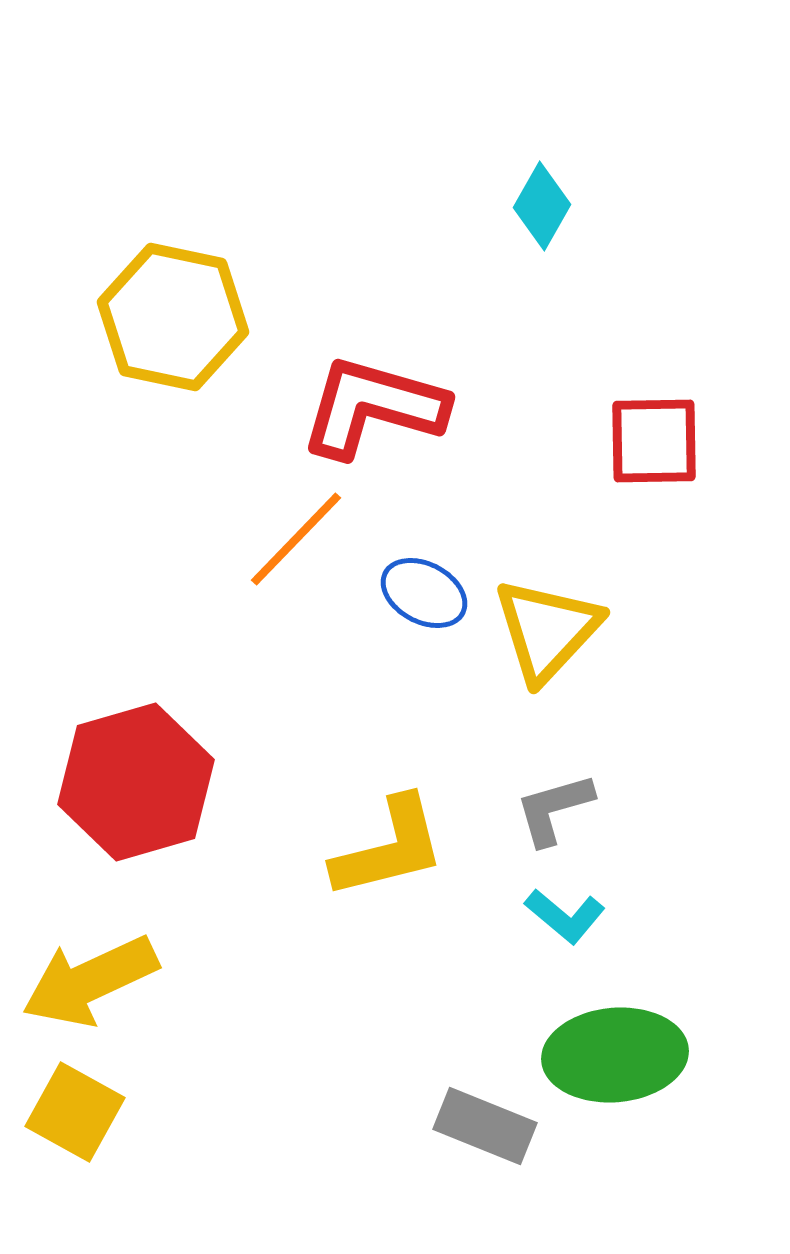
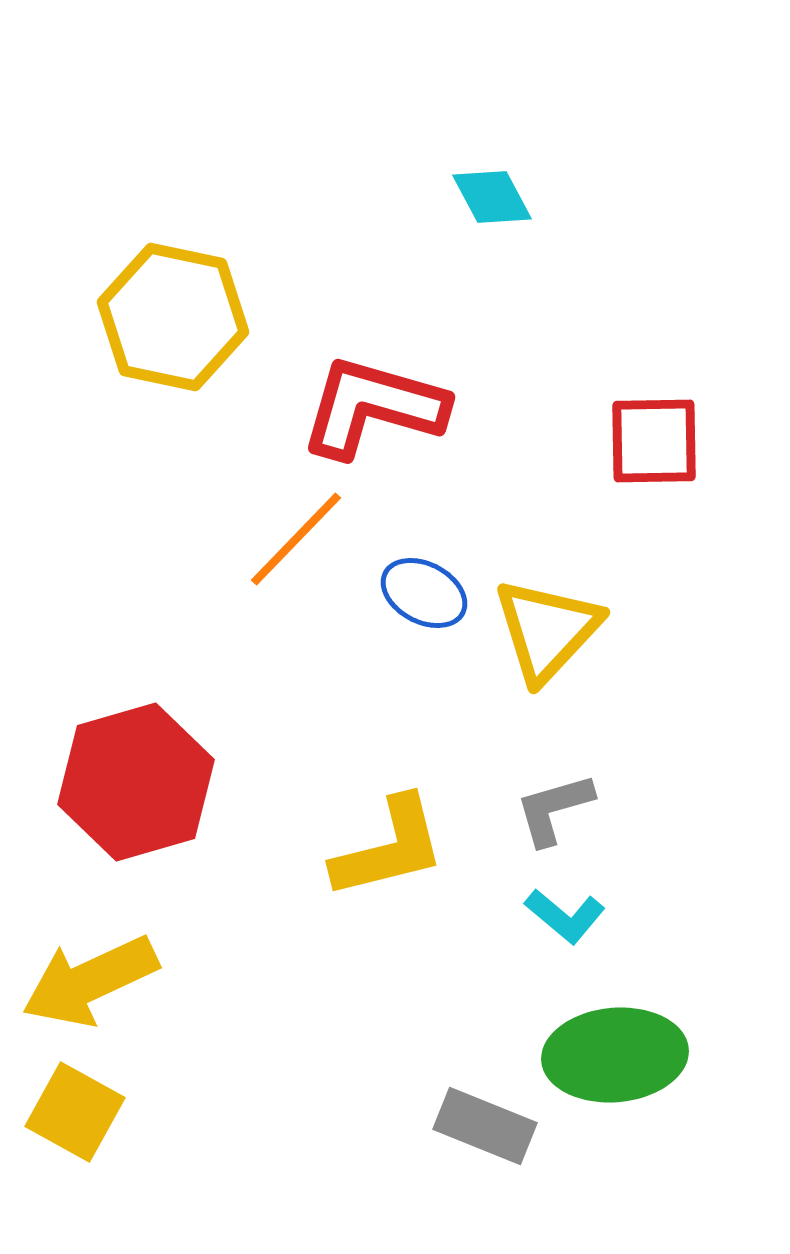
cyan diamond: moved 50 px left, 9 px up; rotated 58 degrees counterclockwise
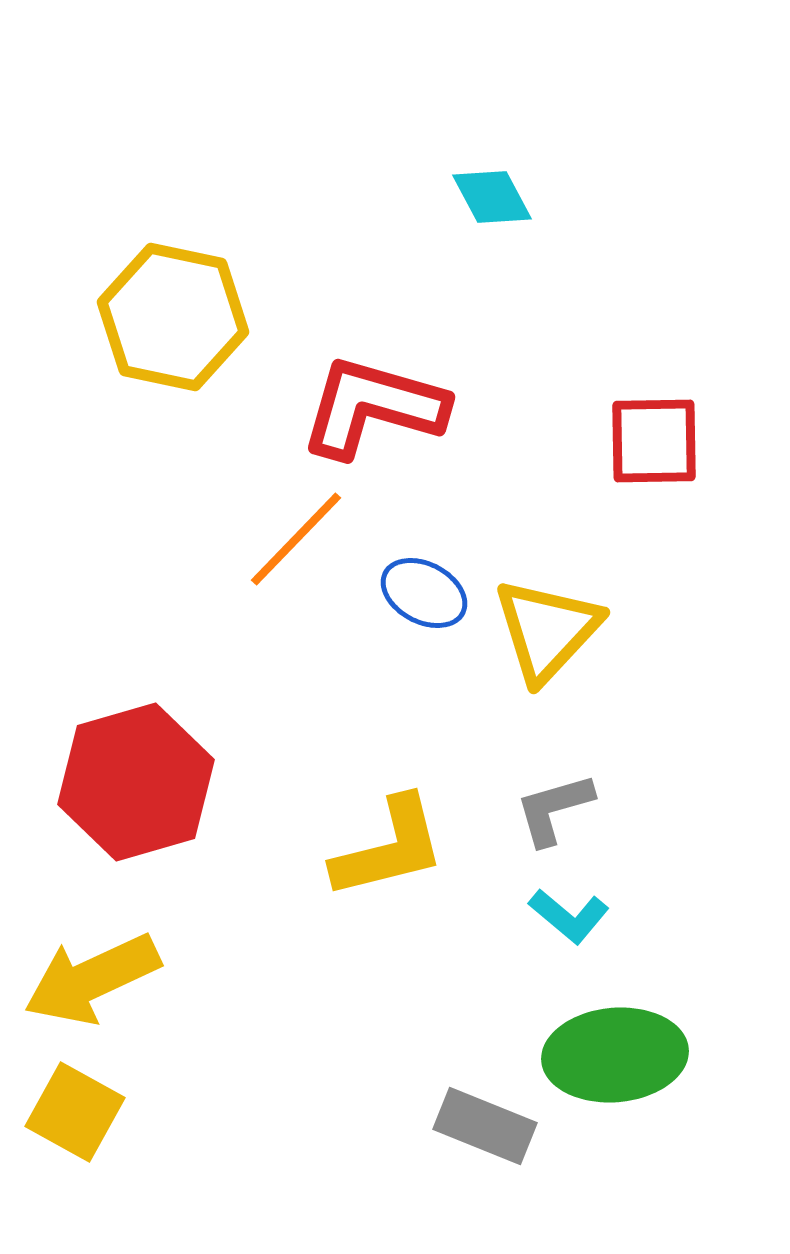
cyan L-shape: moved 4 px right
yellow arrow: moved 2 px right, 2 px up
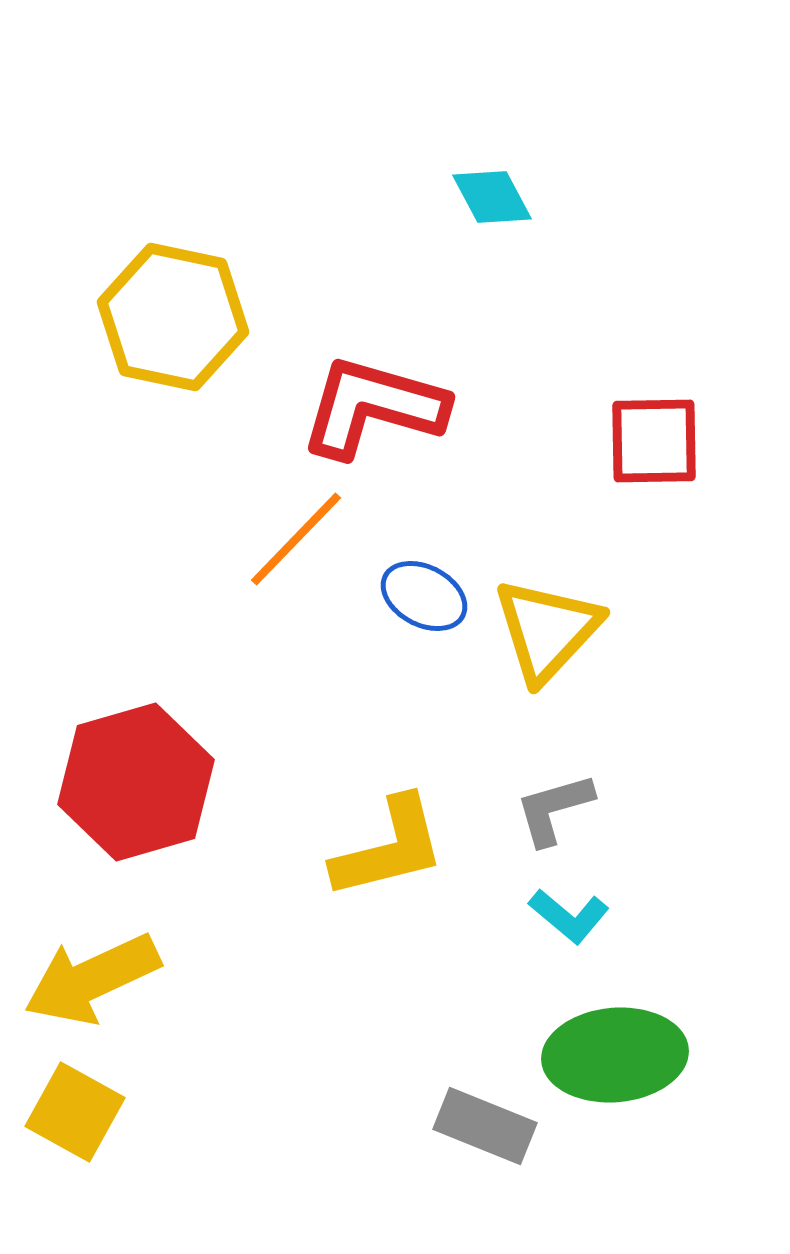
blue ellipse: moved 3 px down
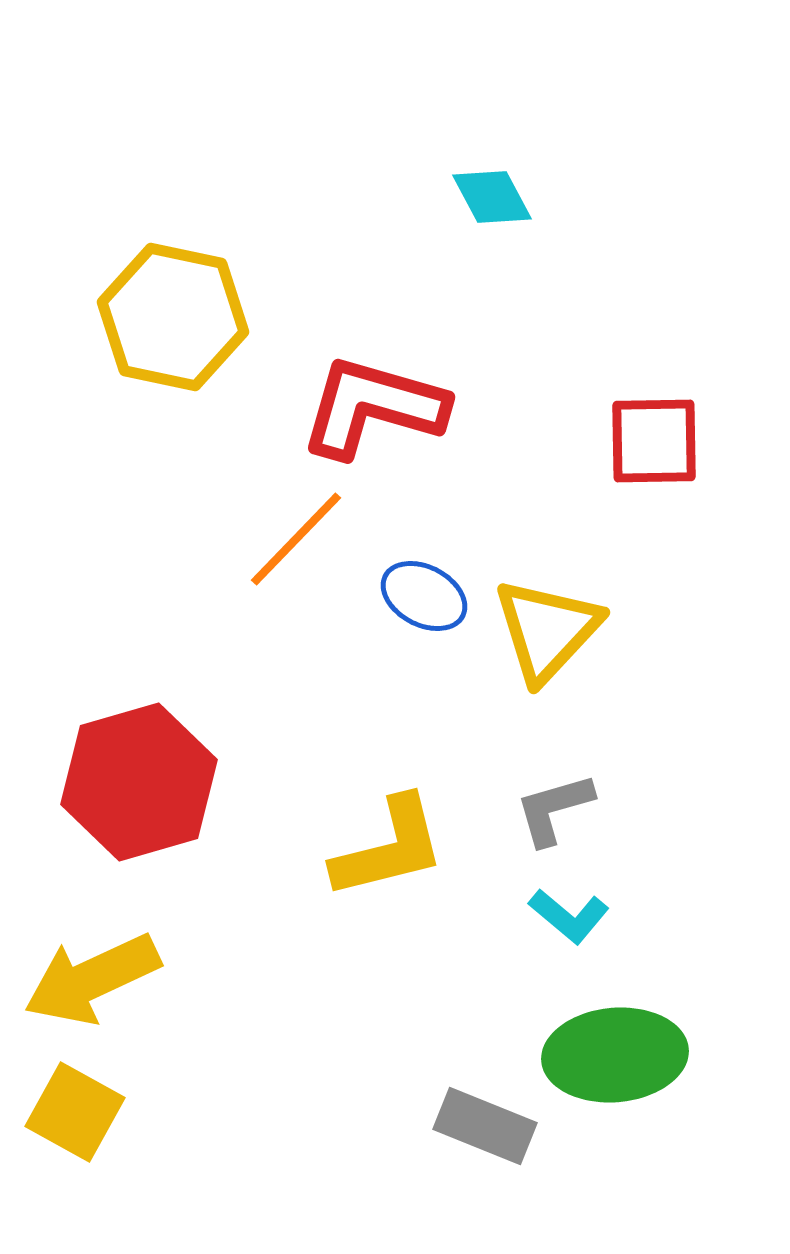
red hexagon: moved 3 px right
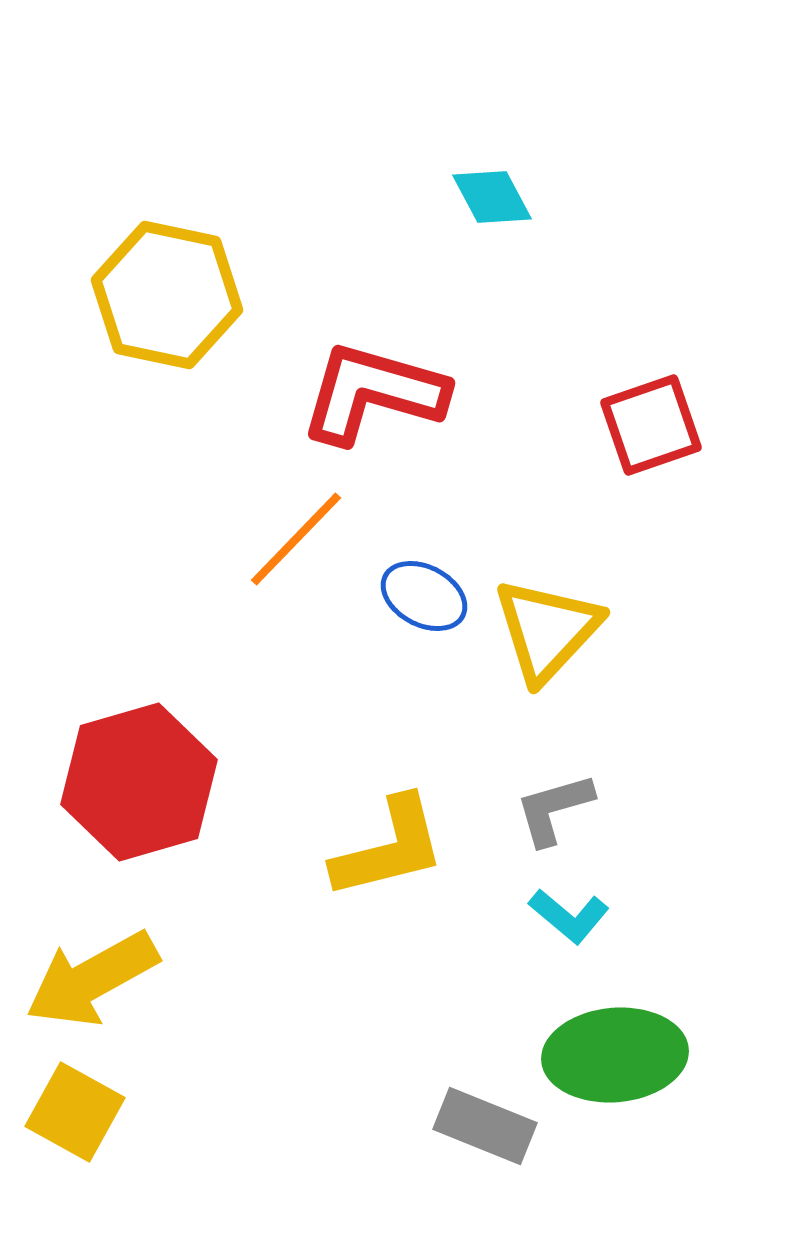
yellow hexagon: moved 6 px left, 22 px up
red L-shape: moved 14 px up
red square: moved 3 px left, 16 px up; rotated 18 degrees counterclockwise
yellow arrow: rotated 4 degrees counterclockwise
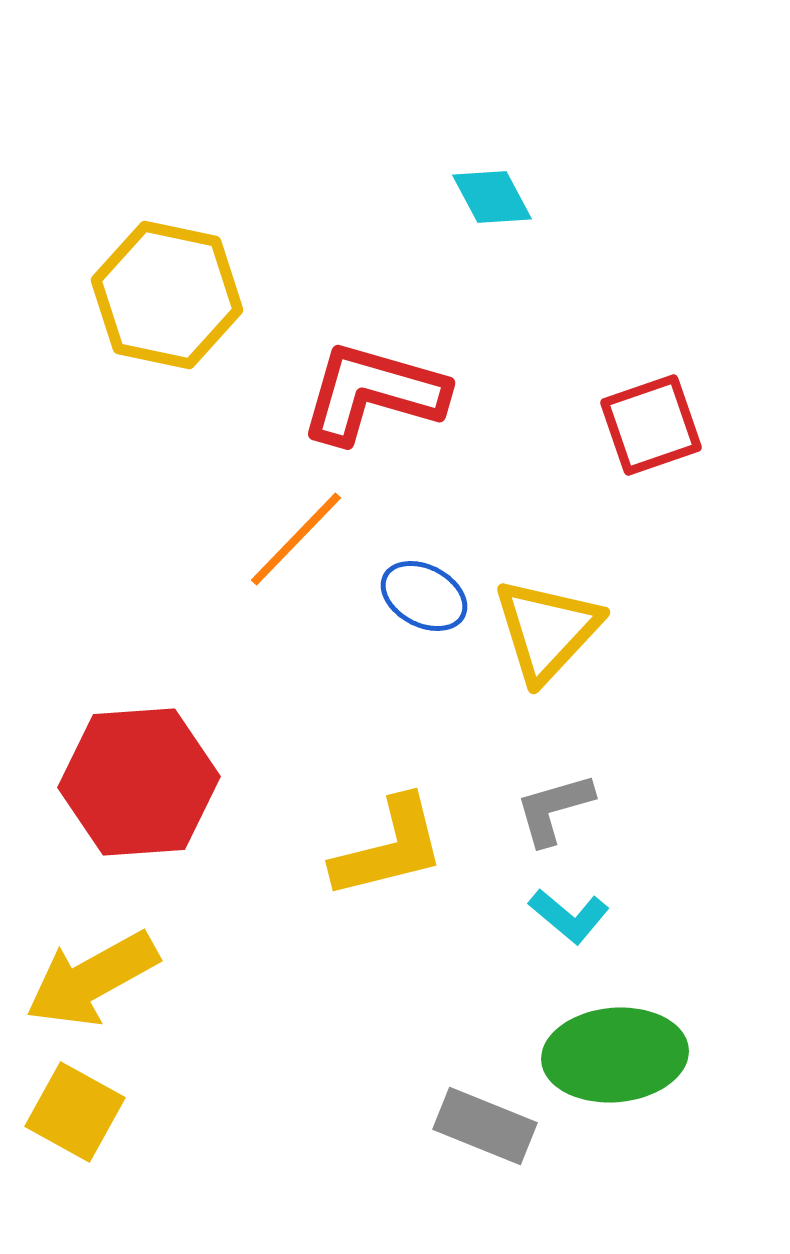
red hexagon: rotated 12 degrees clockwise
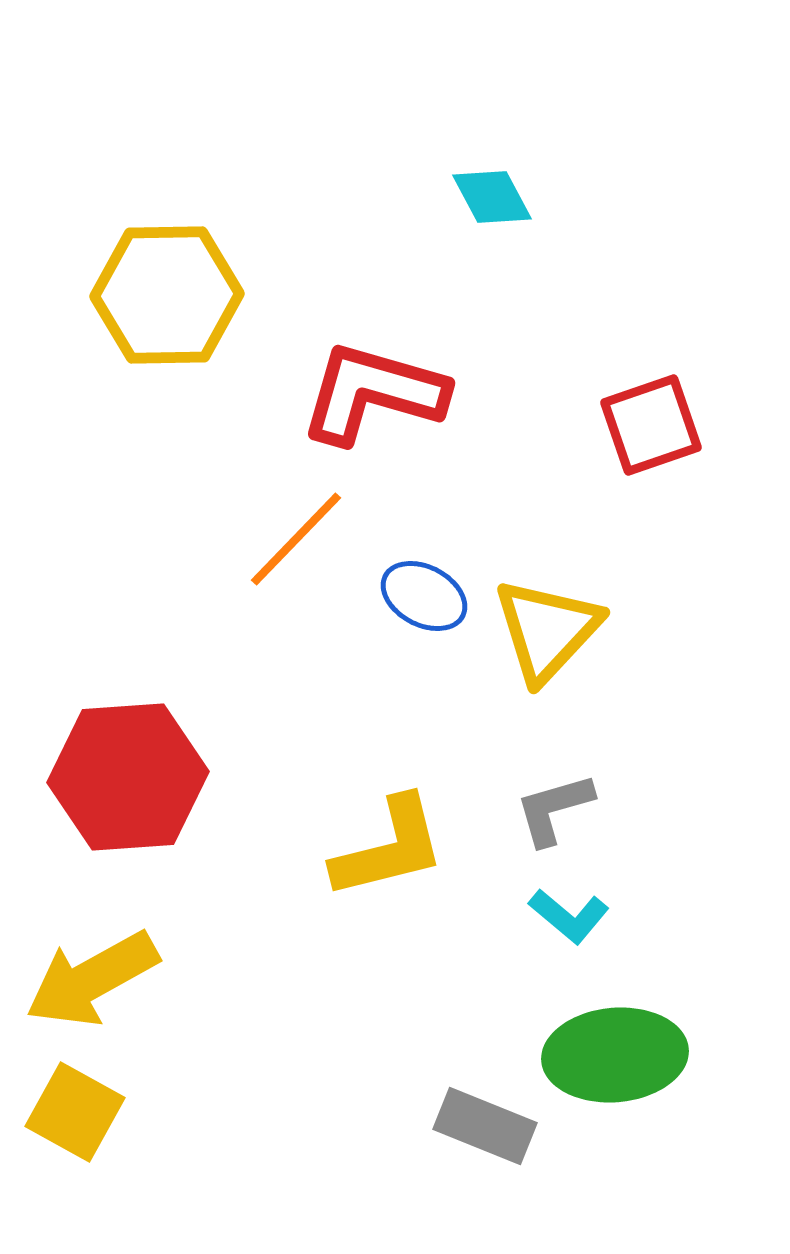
yellow hexagon: rotated 13 degrees counterclockwise
red hexagon: moved 11 px left, 5 px up
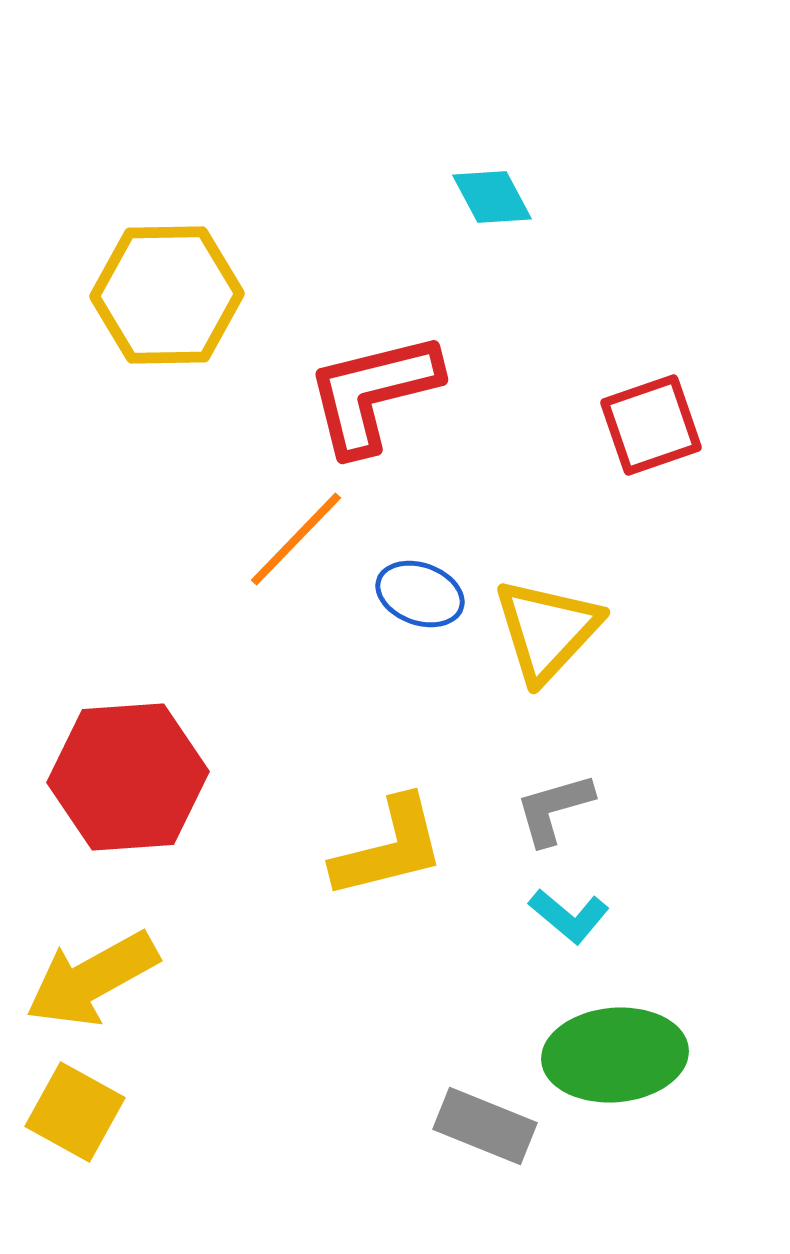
red L-shape: rotated 30 degrees counterclockwise
blue ellipse: moved 4 px left, 2 px up; rotated 8 degrees counterclockwise
